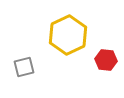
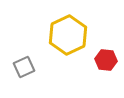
gray square: rotated 10 degrees counterclockwise
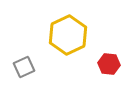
red hexagon: moved 3 px right, 4 px down
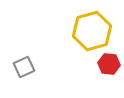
yellow hexagon: moved 24 px right, 4 px up; rotated 9 degrees clockwise
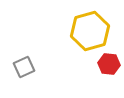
yellow hexagon: moved 2 px left
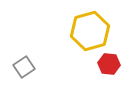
gray square: rotated 10 degrees counterclockwise
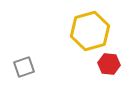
gray square: rotated 15 degrees clockwise
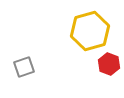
red hexagon: rotated 15 degrees clockwise
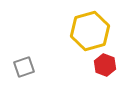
red hexagon: moved 4 px left, 1 px down
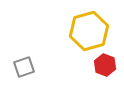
yellow hexagon: moved 1 px left
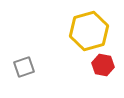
red hexagon: moved 2 px left; rotated 10 degrees counterclockwise
